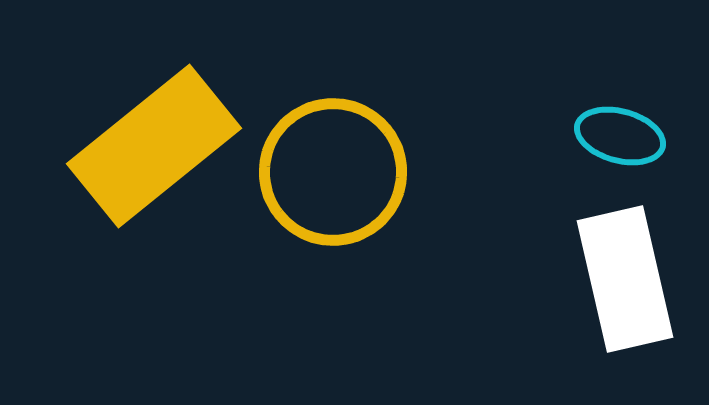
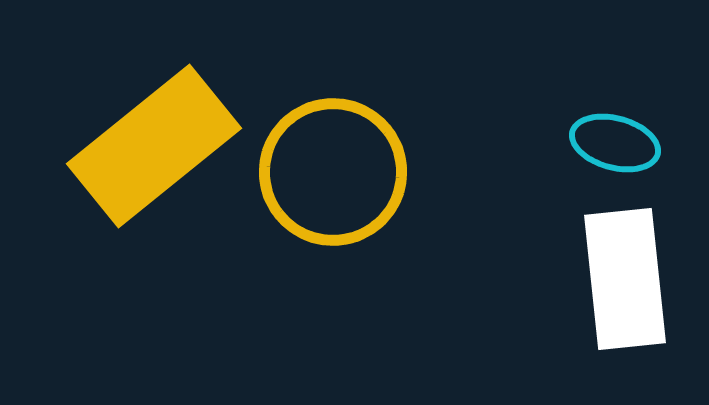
cyan ellipse: moved 5 px left, 7 px down
white rectangle: rotated 7 degrees clockwise
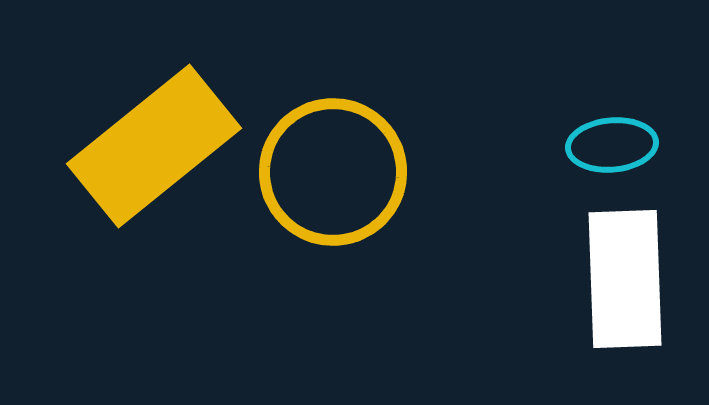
cyan ellipse: moved 3 px left, 2 px down; rotated 20 degrees counterclockwise
white rectangle: rotated 4 degrees clockwise
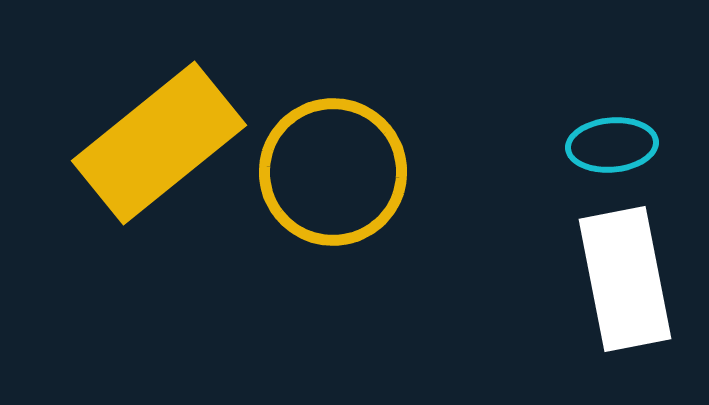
yellow rectangle: moved 5 px right, 3 px up
white rectangle: rotated 9 degrees counterclockwise
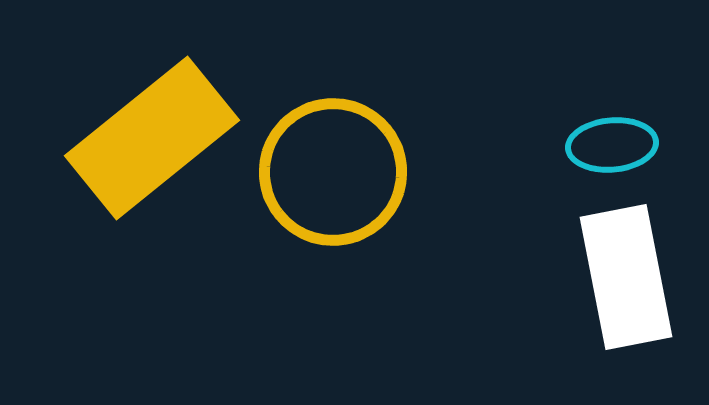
yellow rectangle: moved 7 px left, 5 px up
white rectangle: moved 1 px right, 2 px up
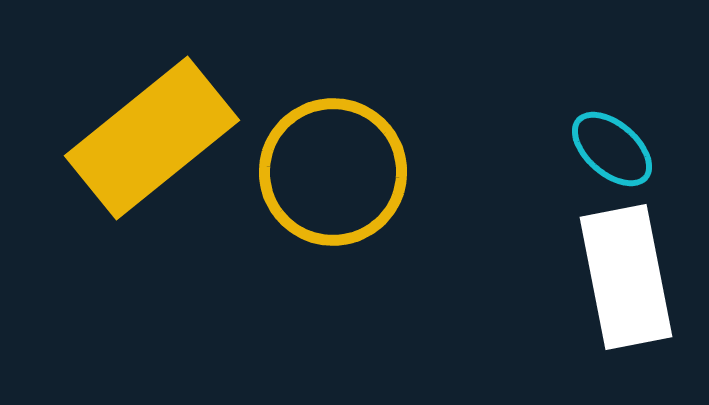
cyan ellipse: moved 4 px down; rotated 46 degrees clockwise
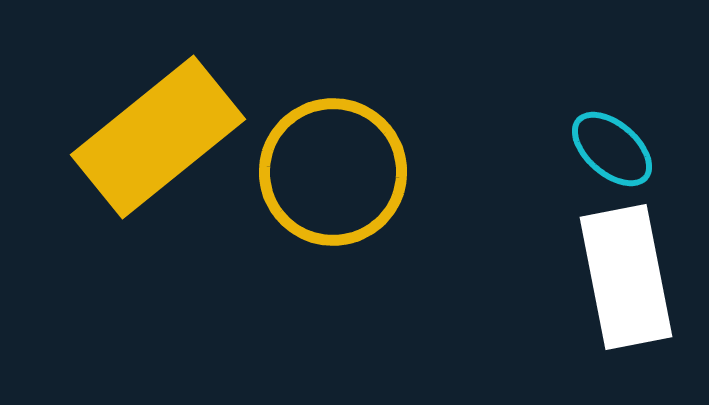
yellow rectangle: moved 6 px right, 1 px up
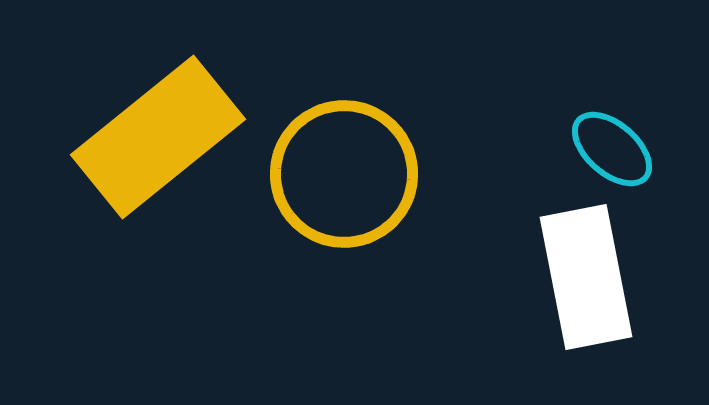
yellow circle: moved 11 px right, 2 px down
white rectangle: moved 40 px left
